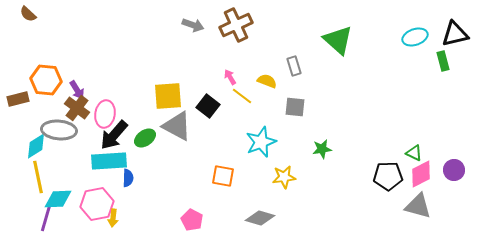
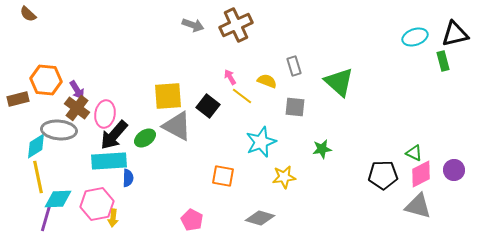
green triangle at (338, 40): moved 1 px right, 42 px down
black pentagon at (388, 176): moved 5 px left, 1 px up
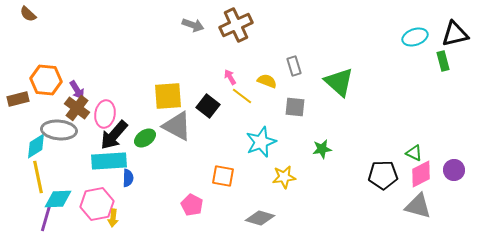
pink pentagon at (192, 220): moved 15 px up
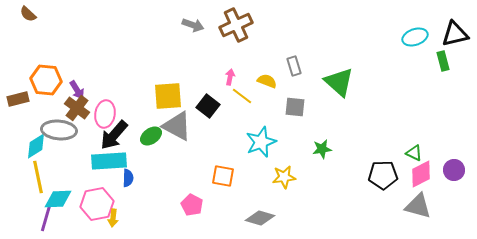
pink arrow at (230, 77): rotated 42 degrees clockwise
green ellipse at (145, 138): moved 6 px right, 2 px up
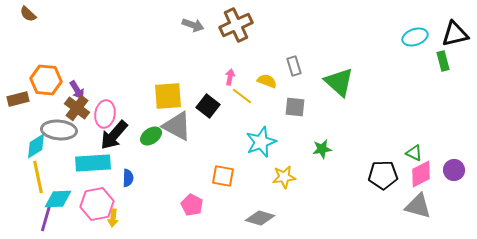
cyan rectangle at (109, 161): moved 16 px left, 2 px down
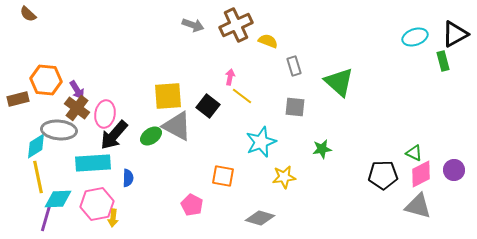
black triangle at (455, 34): rotated 16 degrees counterclockwise
yellow semicircle at (267, 81): moved 1 px right, 40 px up
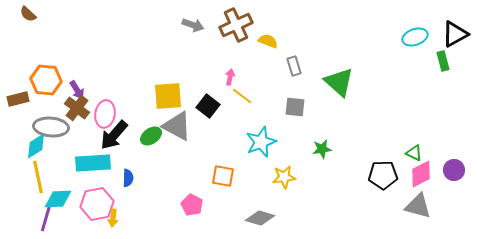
gray ellipse at (59, 130): moved 8 px left, 3 px up
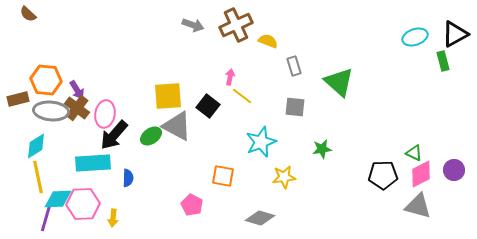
gray ellipse at (51, 127): moved 16 px up
pink hexagon at (97, 204): moved 14 px left; rotated 8 degrees clockwise
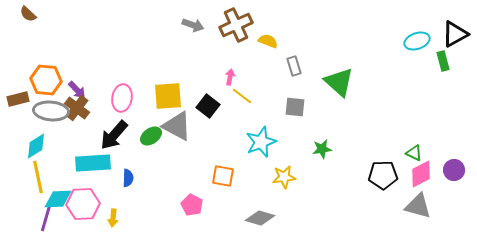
cyan ellipse at (415, 37): moved 2 px right, 4 px down
purple arrow at (77, 90): rotated 12 degrees counterclockwise
pink ellipse at (105, 114): moved 17 px right, 16 px up
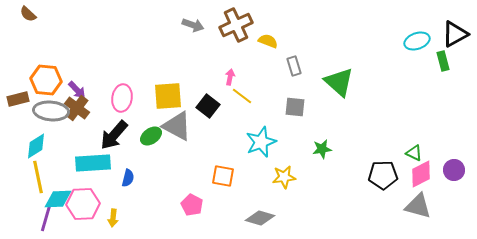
blue semicircle at (128, 178): rotated 12 degrees clockwise
